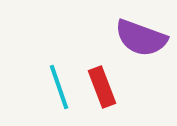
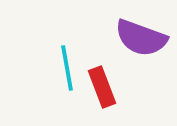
cyan line: moved 8 px right, 19 px up; rotated 9 degrees clockwise
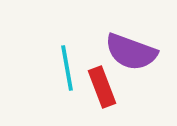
purple semicircle: moved 10 px left, 14 px down
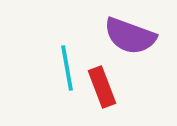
purple semicircle: moved 1 px left, 16 px up
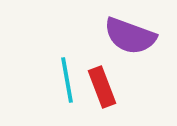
cyan line: moved 12 px down
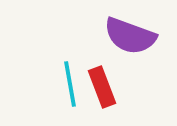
cyan line: moved 3 px right, 4 px down
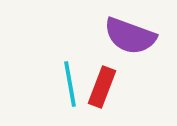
red rectangle: rotated 42 degrees clockwise
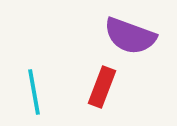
cyan line: moved 36 px left, 8 px down
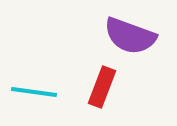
cyan line: rotated 72 degrees counterclockwise
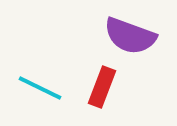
cyan line: moved 6 px right, 4 px up; rotated 18 degrees clockwise
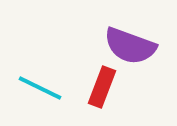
purple semicircle: moved 10 px down
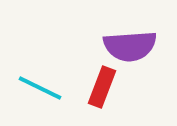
purple semicircle: rotated 24 degrees counterclockwise
